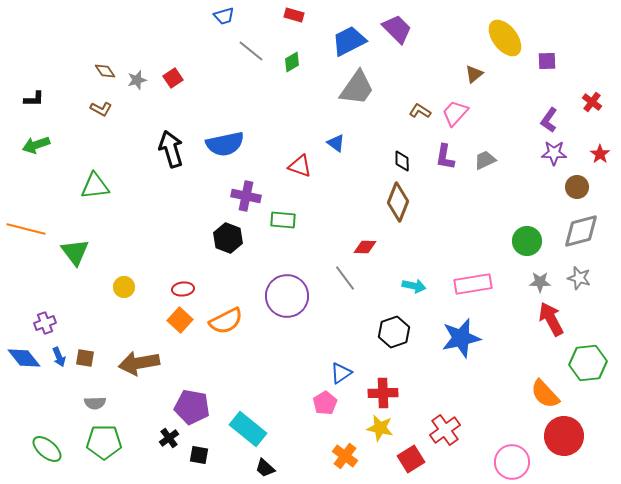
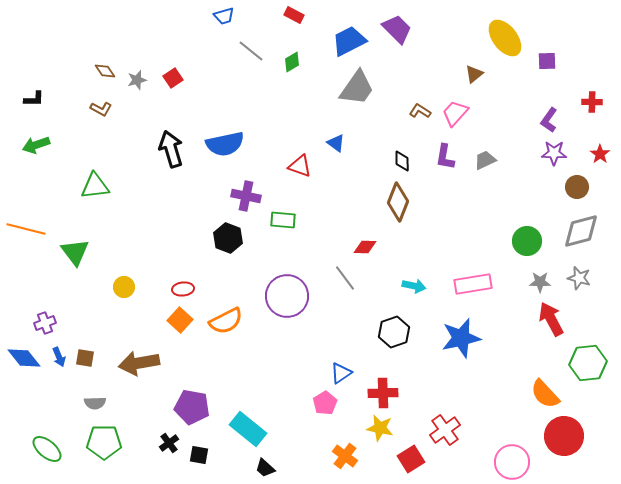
red rectangle at (294, 15): rotated 12 degrees clockwise
red cross at (592, 102): rotated 36 degrees counterclockwise
black cross at (169, 438): moved 5 px down
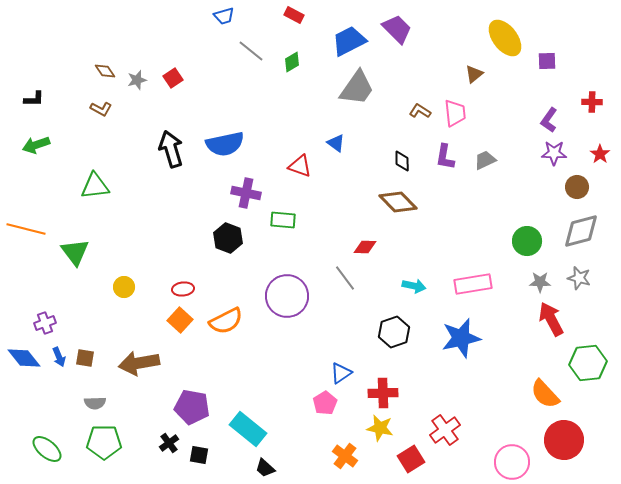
pink trapezoid at (455, 113): rotated 132 degrees clockwise
purple cross at (246, 196): moved 3 px up
brown diamond at (398, 202): rotated 66 degrees counterclockwise
red circle at (564, 436): moved 4 px down
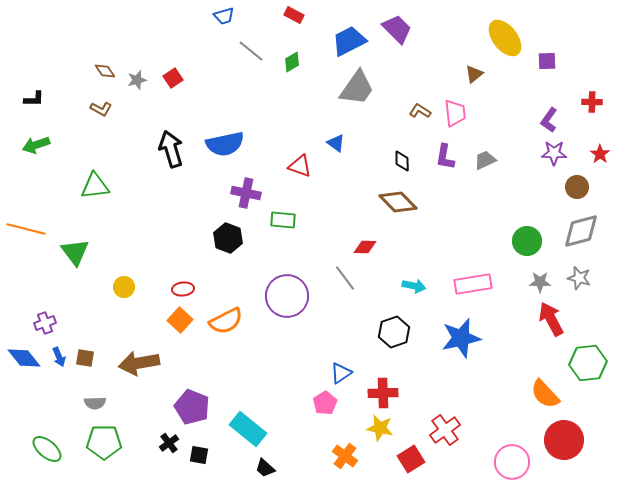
purple pentagon at (192, 407): rotated 12 degrees clockwise
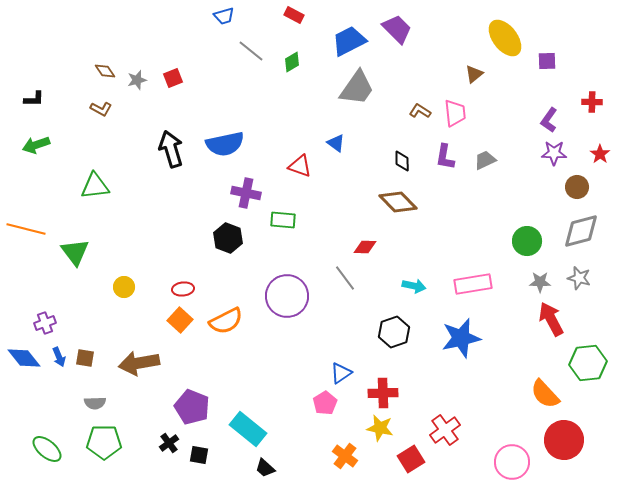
red square at (173, 78): rotated 12 degrees clockwise
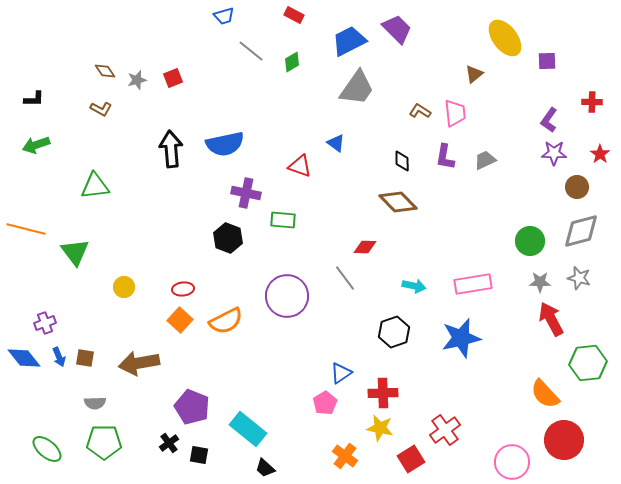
black arrow at (171, 149): rotated 12 degrees clockwise
green circle at (527, 241): moved 3 px right
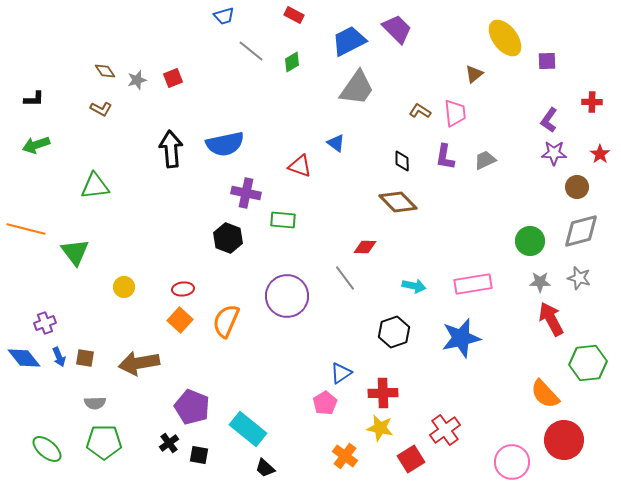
orange semicircle at (226, 321): rotated 140 degrees clockwise
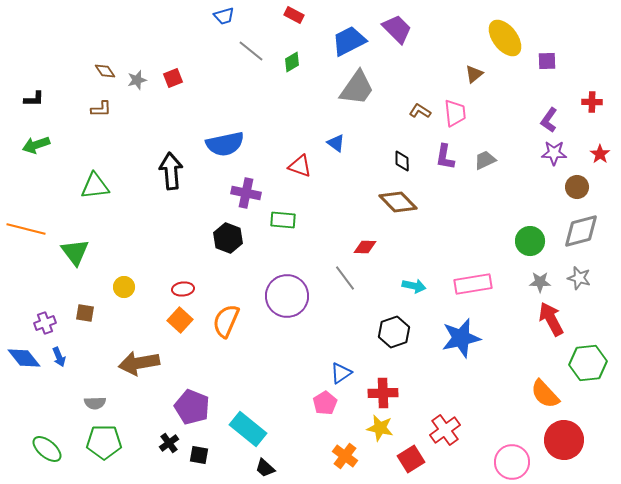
brown L-shape at (101, 109): rotated 30 degrees counterclockwise
black arrow at (171, 149): moved 22 px down
brown square at (85, 358): moved 45 px up
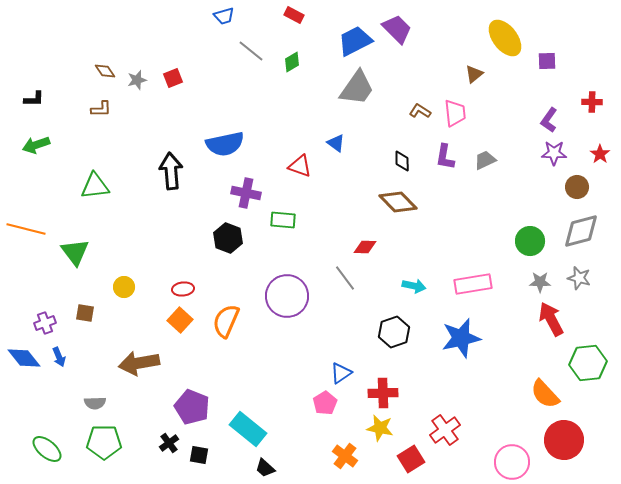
blue trapezoid at (349, 41): moved 6 px right
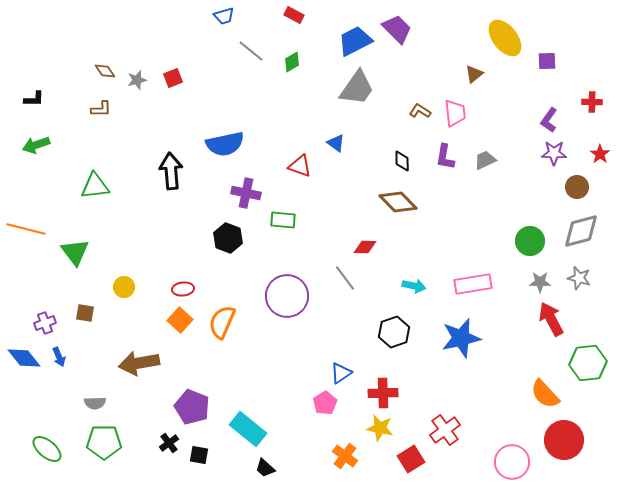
orange semicircle at (226, 321): moved 4 px left, 1 px down
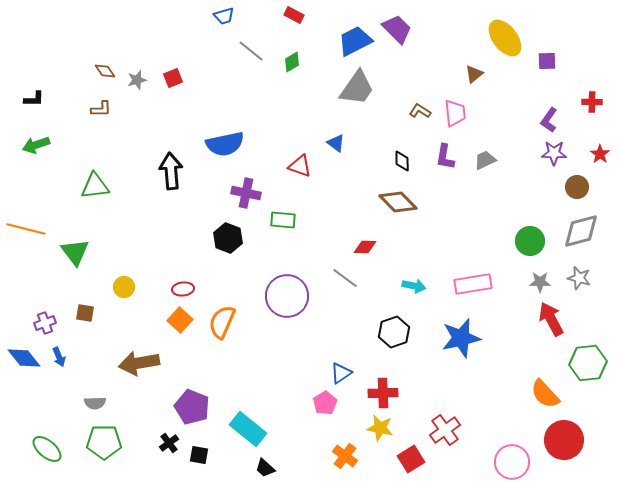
gray line at (345, 278): rotated 16 degrees counterclockwise
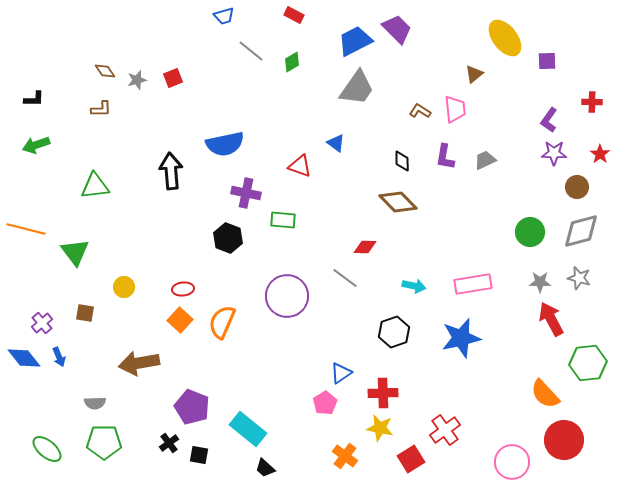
pink trapezoid at (455, 113): moved 4 px up
green circle at (530, 241): moved 9 px up
purple cross at (45, 323): moved 3 px left; rotated 20 degrees counterclockwise
